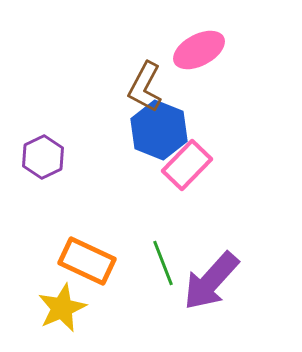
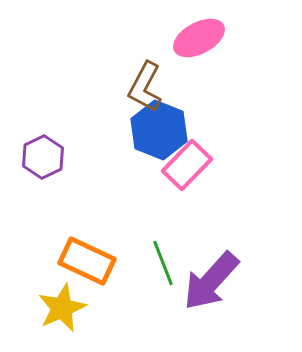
pink ellipse: moved 12 px up
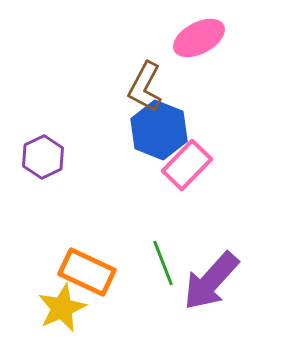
orange rectangle: moved 11 px down
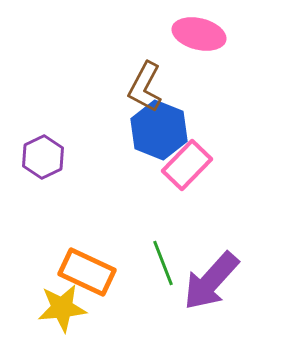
pink ellipse: moved 4 px up; rotated 42 degrees clockwise
yellow star: rotated 18 degrees clockwise
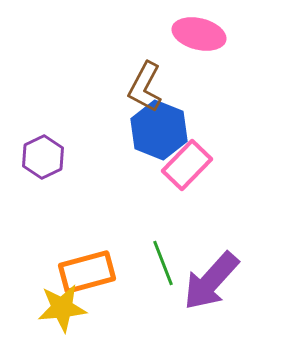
orange rectangle: rotated 40 degrees counterclockwise
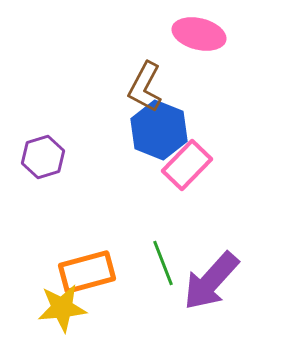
purple hexagon: rotated 9 degrees clockwise
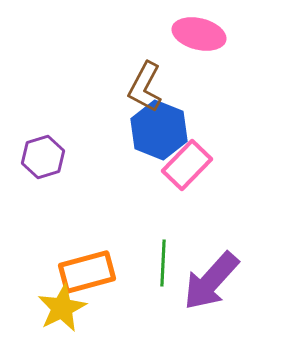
green line: rotated 24 degrees clockwise
yellow star: rotated 21 degrees counterclockwise
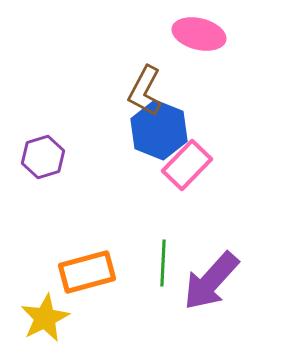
brown L-shape: moved 4 px down
yellow star: moved 17 px left, 10 px down
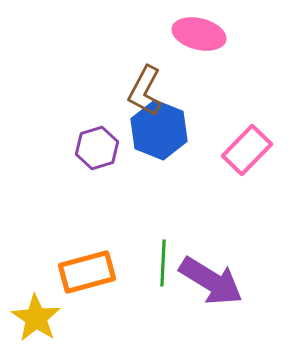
purple hexagon: moved 54 px right, 9 px up
pink rectangle: moved 60 px right, 15 px up
purple arrow: rotated 100 degrees counterclockwise
yellow star: moved 9 px left; rotated 12 degrees counterclockwise
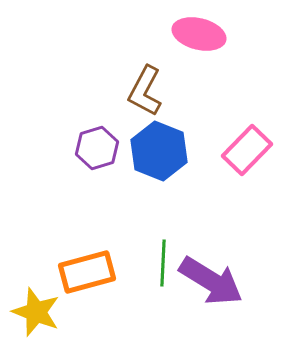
blue hexagon: moved 21 px down
yellow star: moved 6 px up; rotated 12 degrees counterclockwise
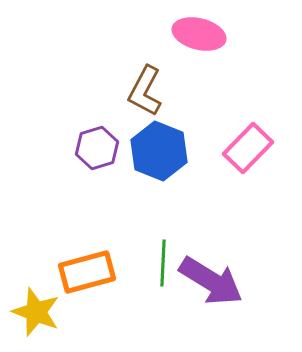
pink rectangle: moved 1 px right, 2 px up
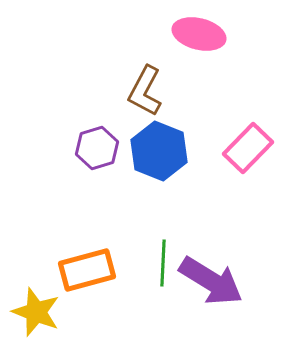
orange rectangle: moved 2 px up
